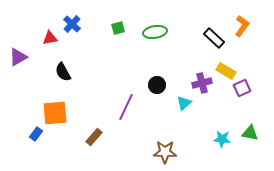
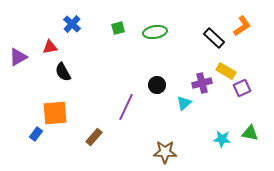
orange L-shape: rotated 20 degrees clockwise
red triangle: moved 9 px down
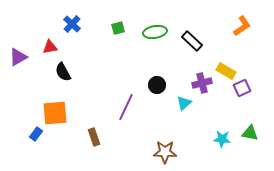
black rectangle: moved 22 px left, 3 px down
brown rectangle: rotated 60 degrees counterclockwise
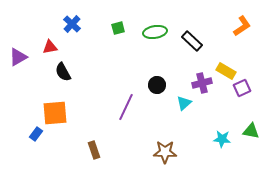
green triangle: moved 1 px right, 2 px up
brown rectangle: moved 13 px down
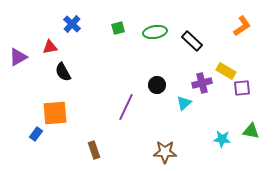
purple square: rotated 18 degrees clockwise
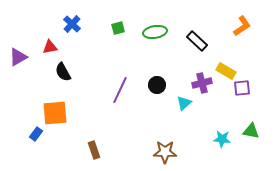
black rectangle: moved 5 px right
purple line: moved 6 px left, 17 px up
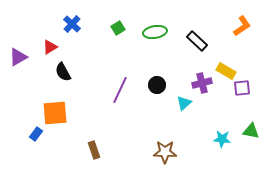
green square: rotated 16 degrees counterclockwise
red triangle: rotated 21 degrees counterclockwise
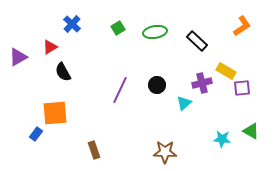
green triangle: rotated 18 degrees clockwise
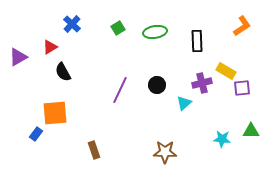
black rectangle: rotated 45 degrees clockwise
green triangle: rotated 30 degrees counterclockwise
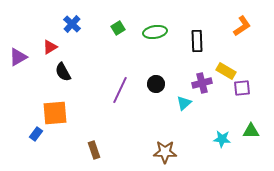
black circle: moved 1 px left, 1 px up
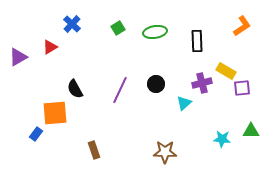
black semicircle: moved 12 px right, 17 px down
